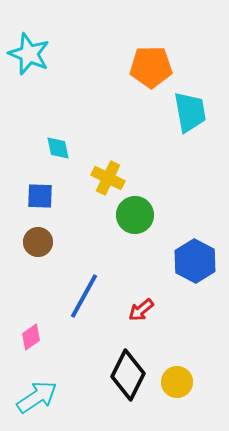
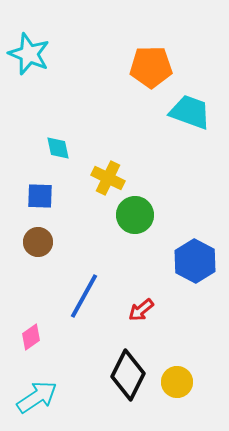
cyan trapezoid: rotated 60 degrees counterclockwise
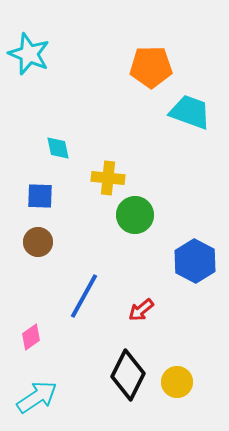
yellow cross: rotated 20 degrees counterclockwise
